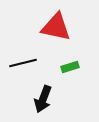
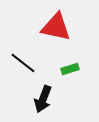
black line: rotated 52 degrees clockwise
green rectangle: moved 2 px down
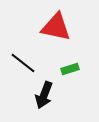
black arrow: moved 1 px right, 4 px up
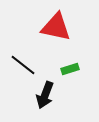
black line: moved 2 px down
black arrow: moved 1 px right
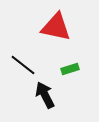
black arrow: rotated 132 degrees clockwise
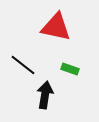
green rectangle: rotated 36 degrees clockwise
black arrow: rotated 36 degrees clockwise
